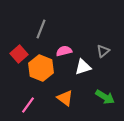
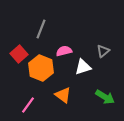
orange triangle: moved 2 px left, 3 px up
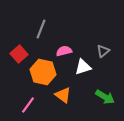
orange hexagon: moved 2 px right, 4 px down; rotated 10 degrees counterclockwise
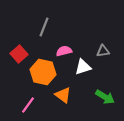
gray line: moved 3 px right, 2 px up
gray triangle: rotated 32 degrees clockwise
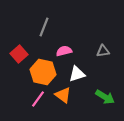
white triangle: moved 6 px left, 7 px down
pink line: moved 10 px right, 6 px up
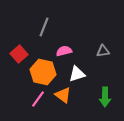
green arrow: rotated 60 degrees clockwise
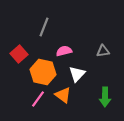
white triangle: rotated 30 degrees counterclockwise
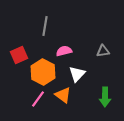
gray line: moved 1 px right, 1 px up; rotated 12 degrees counterclockwise
red square: moved 1 px down; rotated 18 degrees clockwise
orange hexagon: rotated 15 degrees clockwise
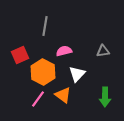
red square: moved 1 px right
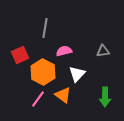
gray line: moved 2 px down
